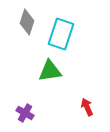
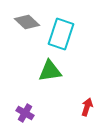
gray diamond: rotated 65 degrees counterclockwise
red arrow: rotated 42 degrees clockwise
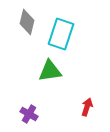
gray diamond: rotated 60 degrees clockwise
purple cross: moved 4 px right, 1 px down
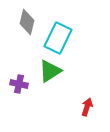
cyan rectangle: moved 3 px left, 4 px down; rotated 8 degrees clockwise
green triangle: rotated 25 degrees counterclockwise
purple cross: moved 10 px left, 30 px up; rotated 18 degrees counterclockwise
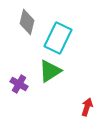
purple cross: rotated 18 degrees clockwise
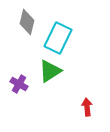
red arrow: rotated 24 degrees counterclockwise
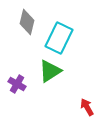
cyan rectangle: moved 1 px right
purple cross: moved 2 px left
red arrow: rotated 24 degrees counterclockwise
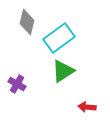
cyan rectangle: rotated 28 degrees clockwise
green triangle: moved 13 px right
red arrow: rotated 54 degrees counterclockwise
